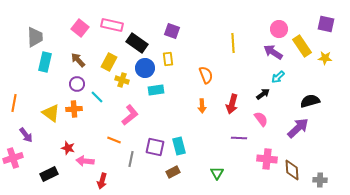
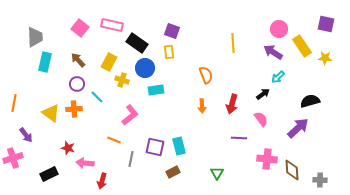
yellow rectangle at (168, 59): moved 1 px right, 7 px up
pink arrow at (85, 161): moved 2 px down
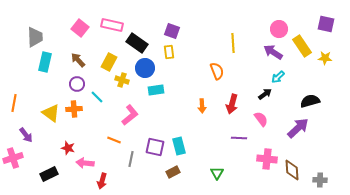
orange semicircle at (206, 75): moved 11 px right, 4 px up
black arrow at (263, 94): moved 2 px right
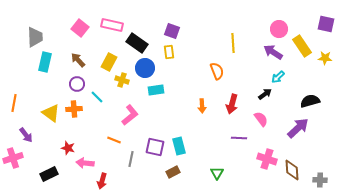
pink cross at (267, 159): rotated 12 degrees clockwise
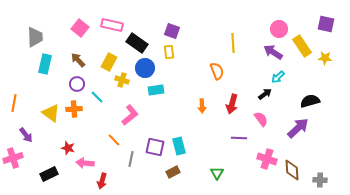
cyan rectangle at (45, 62): moved 2 px down
orange line at (114, 140): rotated 24 degrees clockwise
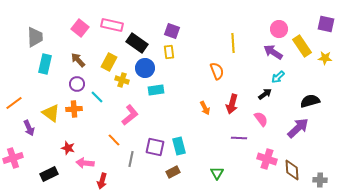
orange line at (14, 103): rotated 42 degrees clockwise
orange arrow at (202, 106): moved 3 px right, 2 px down; rotated 24 degrees counterclockwise
purple arrow at (26, 135): moved 3 px right, 7 px up; rotated 14 degrees clockwise
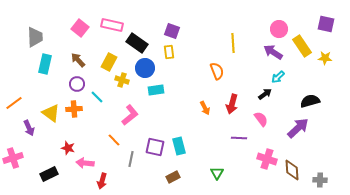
brown rectangle at (173, 172): moved 5 px down
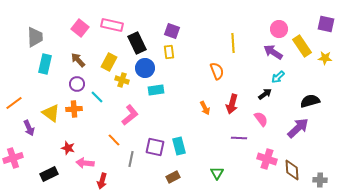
black rectangle at (137, 43): rotated 30 degrees clockwise
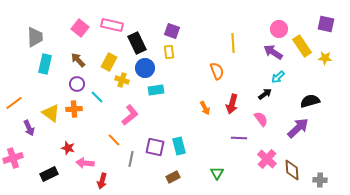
pink cross at (267, 159): rotated 24 degrees clockwise
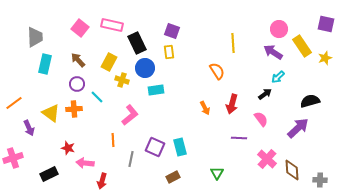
yellow star at (325, 58): rotated 24 degrees counterclockwise
orange semicircle at (217, 71): rotated 12 degrees counterclockwise
orange line at (114, 140): moved 1 px left; rotated 40 degrees clockwise
cyan rectangle at (179, 146): moved 1 px right, 1 px down
purple square at (155, 147): rotated 12 degrees clockwise
